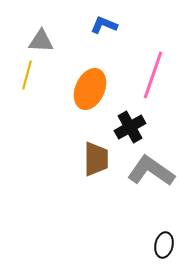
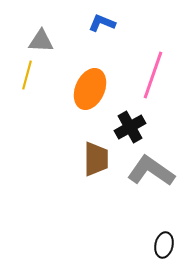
blue L-shape: moved 2 px left, 2 px up
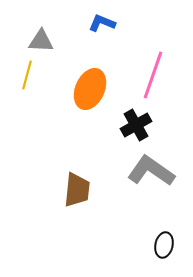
black cross: moved 6 px right, 2 px up
brown trapezoid: moved 19 px left, 31 px down; rotated 6 degrees clockwise
